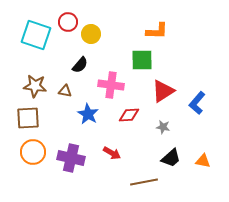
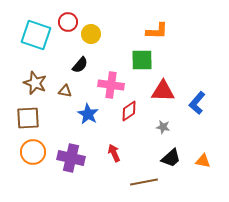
brown star: moved 3 px up; rotated 15 degrees clockwise
red triangle: rotated 35 degrees clockwise
red diamond: moved 4 px up; rotated 30 degrees counterclockwise
red arrow: moved 2 px right; rotated 144 degrees counterclockwise
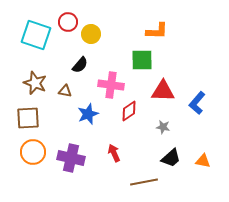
blue star: rotated 20 degrees clockwise
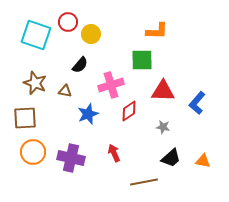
pink cross: rotated 25 degrees counterclockwise
brown square: moved 3 px left
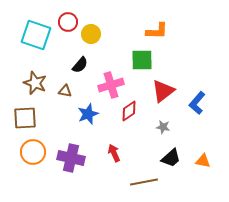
red triangle: rotated 40 degrees counterclockwise
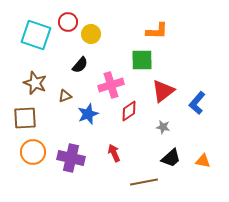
brown triangle: moved 5 px down; rotated 32 degrees counterclockwise
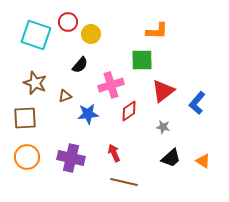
blue star: rotated 15 degrees clockwise
orange circle: moved 6 px left, 5 px down
orange triangle: rotated 21 degrees clockwise
brown line: moved 20 px left; rotated 24 degrees clockwise
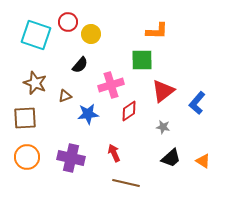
brown line: moved 2 px right, 1 px down
